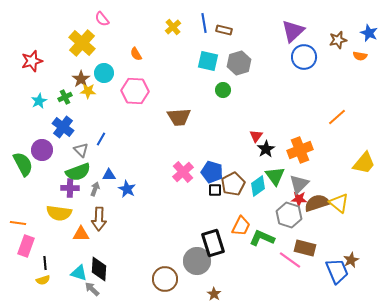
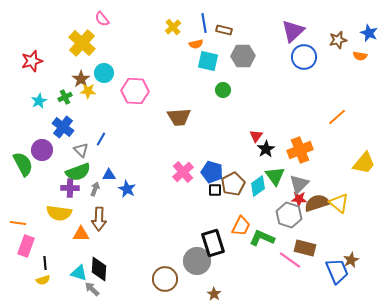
orange semicircle at (136, 54): moved 60 px right, 10 px up; rotated 72 degrees counterclockwise
gray hexagon at (239, 63): moved 4 px right, 7 px up; rotated 15 degrees clockwise
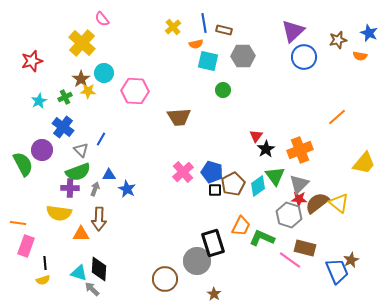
brown semicircle at (317, 203): rotated 20 degrees counterclockwise
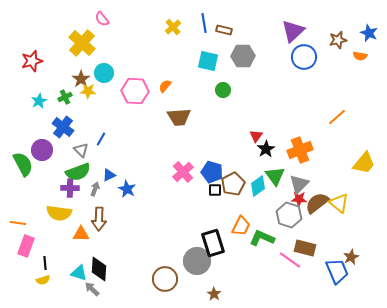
orange semicircle at (196, 44): moved 31 px left, 42 px down; rotated 144 degrees clockwise
blue triangle at (109, 175): rotated 24 degrees counterclockwise
brown star at (351, 260): moved 3 px up
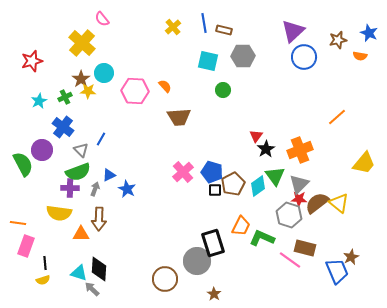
orange semicircle at (165, 86): rotated 96 degrees clockwise
